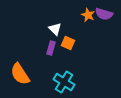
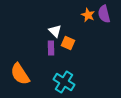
purple semicircle: rotated 60 degrees clockwise
white triangle: moved 2 px down
purple rectangle: rotated 16 degrees counterclockwise
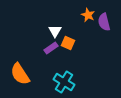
purple semicircle: moved 8 px down
white triangle: rotated 16 degrees clockwise
purple rectangle: rotated 56 degrees clockwise
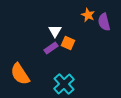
cyan cross: moved 2 px down; rotated 15 degrees clockwise
